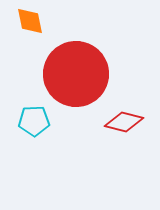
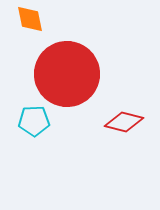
orange diamond: moved 2 px up
red circle: moved 9 px left
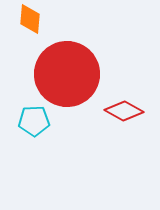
orange diamond: rotated 16 degrees clockwise
red diamond: moved 11 px up; rotated 15 degrees clockwise
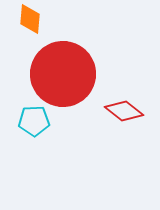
red circle: moved 4 px left
red diamond: rotated 9 degrees clockwise
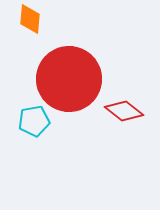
red circle: moved 6 px right, 5 px down
cyan pentagon: rotated 8 degrees counterclockwise
